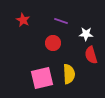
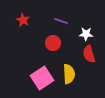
red semicircle: moved 2 px left, 1 px up
pink square: rotated 20 degrees counterclockwise
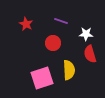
red star: moved 3 px right, 4 px down
red semicircle: moved 1 px right
yellow semicircle: moved 4 px up
pink square: rotated 15 degrees clockwise
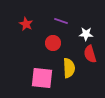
yellow semicircle: moved 2 px up
pink square: rotated 25 degrees clockwise
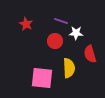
white star: moved 10 px left, 1 px up
red circle: moved 2 px right, 2 px up
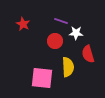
red star: moved 3 px left
red semicircle: moved 2 px left
yellow semicircle: moved 1 px left, 1 px up
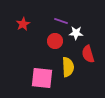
red star: rotated 16 degrees clockwise
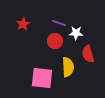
purple line: moved 2 px left, 2 px down
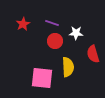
purple line: moved 7 px left
red semicircle: moved 5 px right
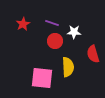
white star: moved 2 px left, 1 px up
